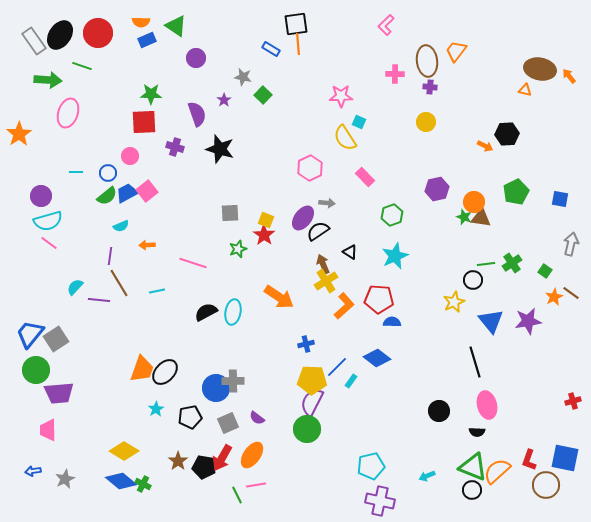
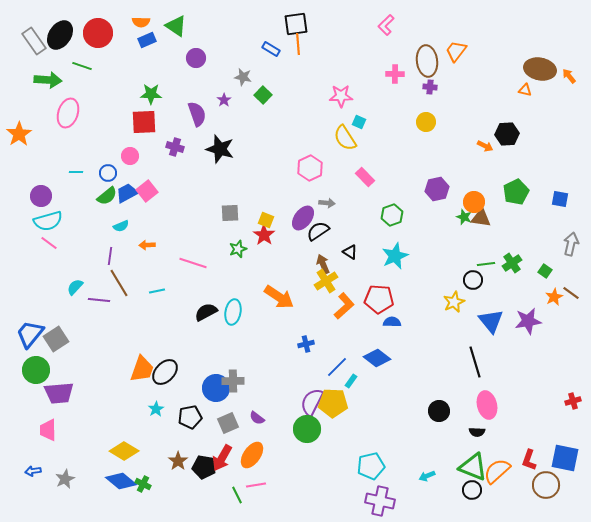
yellow pentagon at (312, 380): moved 21 px right, 23 px down
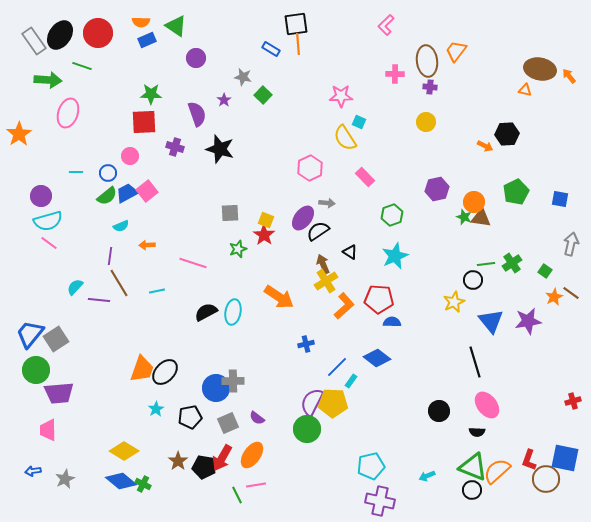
pink ellipse at (487, 405): rotated 24 degrees counterclockwise
brown circle at (546, 485): moved 6 px up
